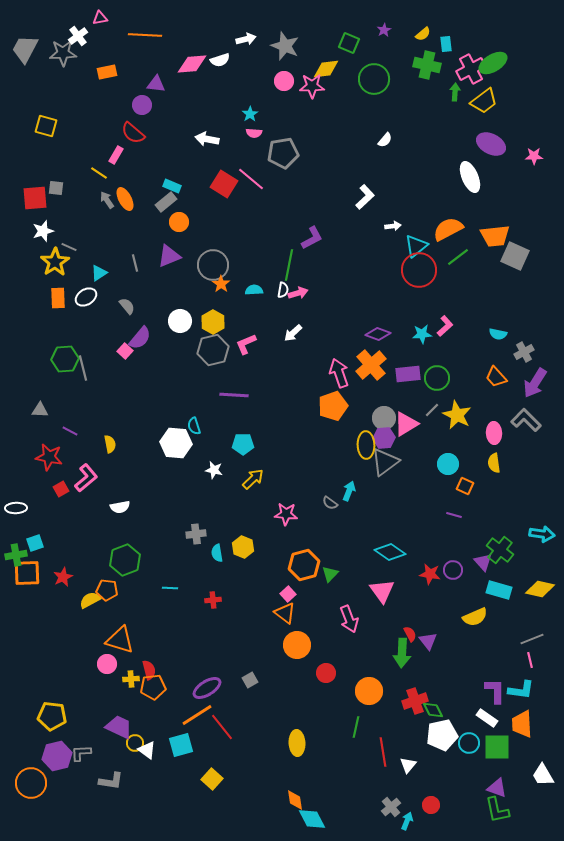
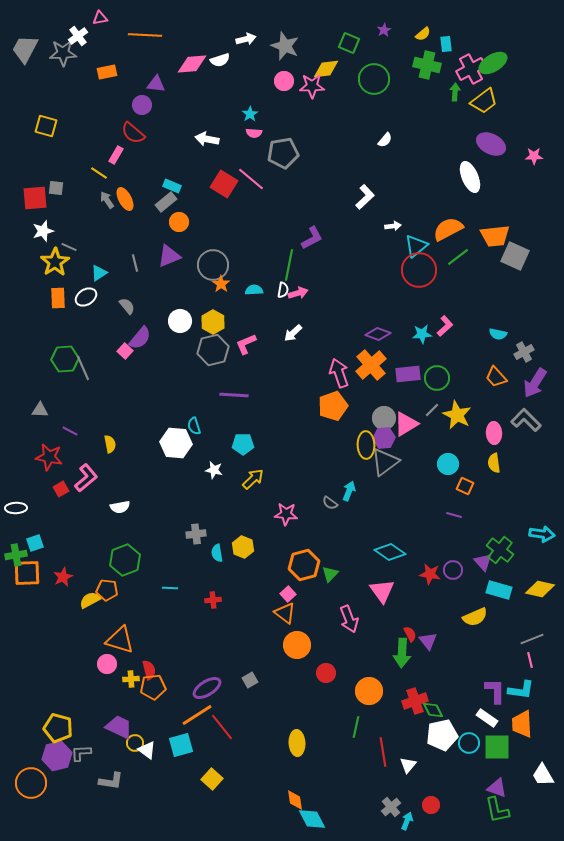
gray line at (83, 368): rotated 10 degrees counterclockwise
yellow pentagon at (52, 716): moved 6 px right, 12 px down; rotated 8 degrees clockwise
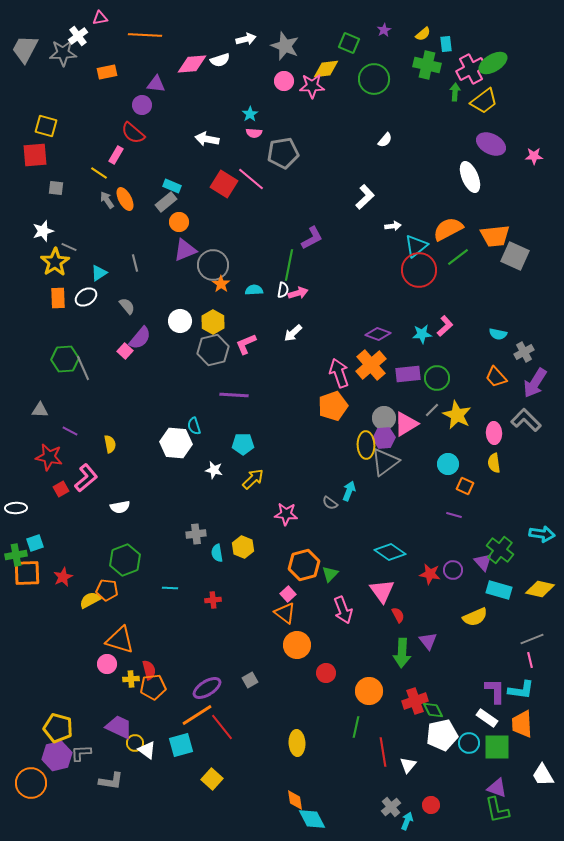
red square at (35, 198): moved 43 px up
purple triangle at (169, 256): moved 16 px right, 6 px up
pink arrow at (349, 619): moved 6 px left, 9 px up
red semicircle at (410, 634): moved 12 px left, 19 px up
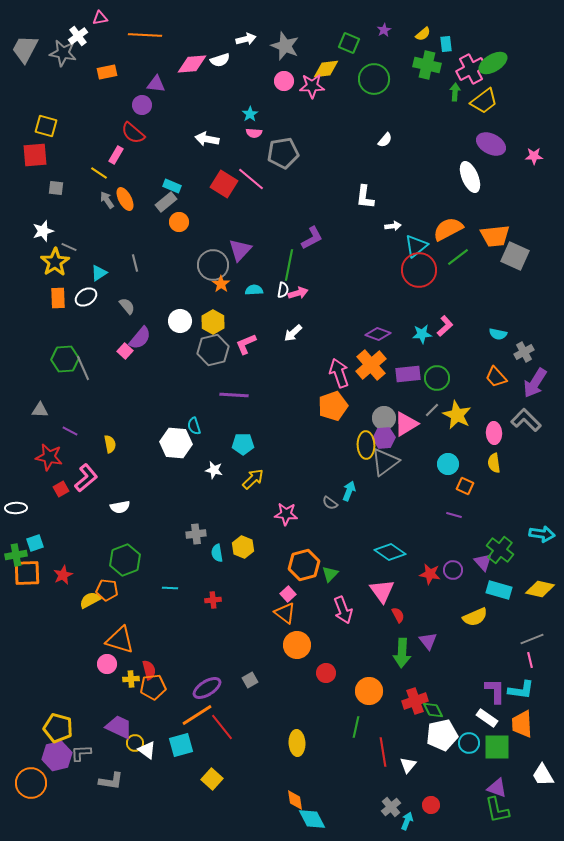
gray star at (63, 53): rotated 12 degrees clockwise
white L-shape at (365, 197): rotated 140 degrees clockwise
purple triangle at (185, 250): moved 55 px right; rotated 25 degrees counterclockwise
red star at (63, 577): moved 2 px up
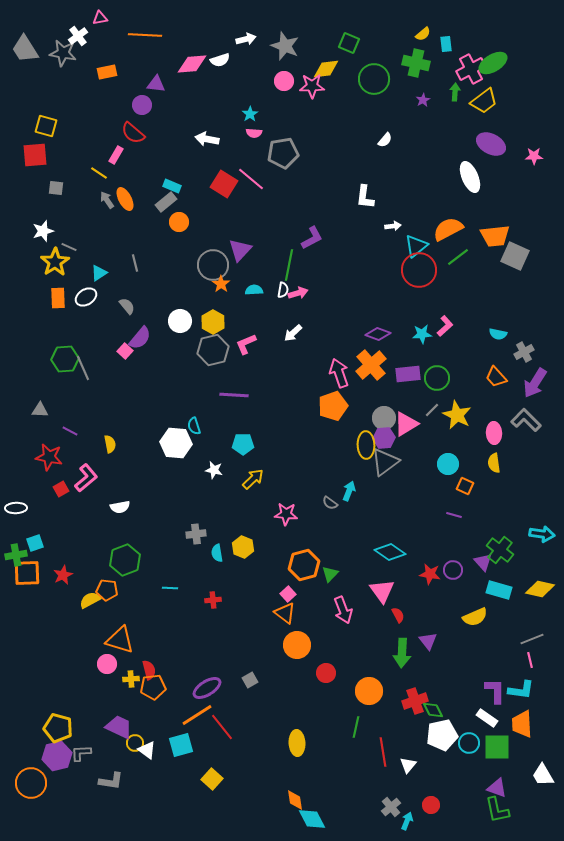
purple star at (384, 30): moved 39 px right, 70 px down
gray trapezoid at (25, 49): rotated 60 degrees counterclockwise
green cross at (427, 65): moved 11 px left, 2 px up
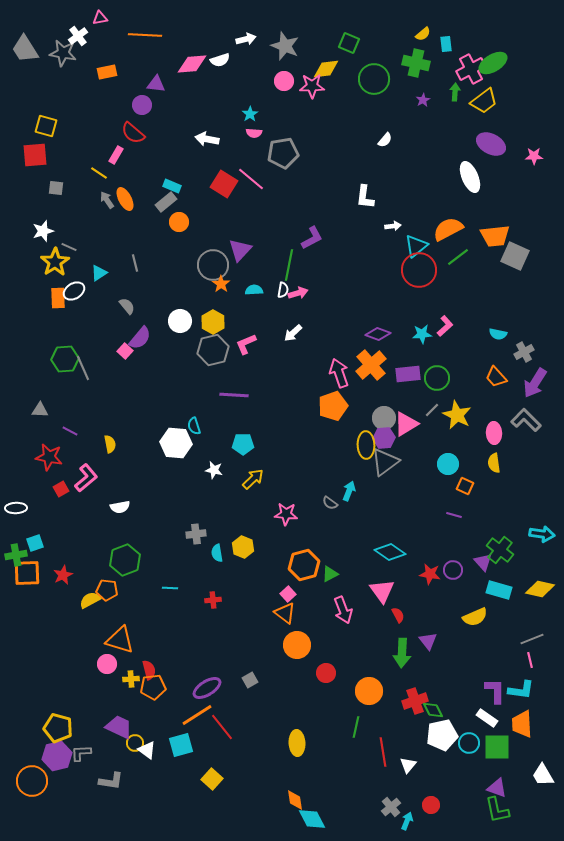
white ellipse at (86, 297): moved 12 px left, 6 px up
green triangle at (330, 574): rotated 18 degrees clockwise
orange circle at (31, 783): moved 1 px right, 2 px up
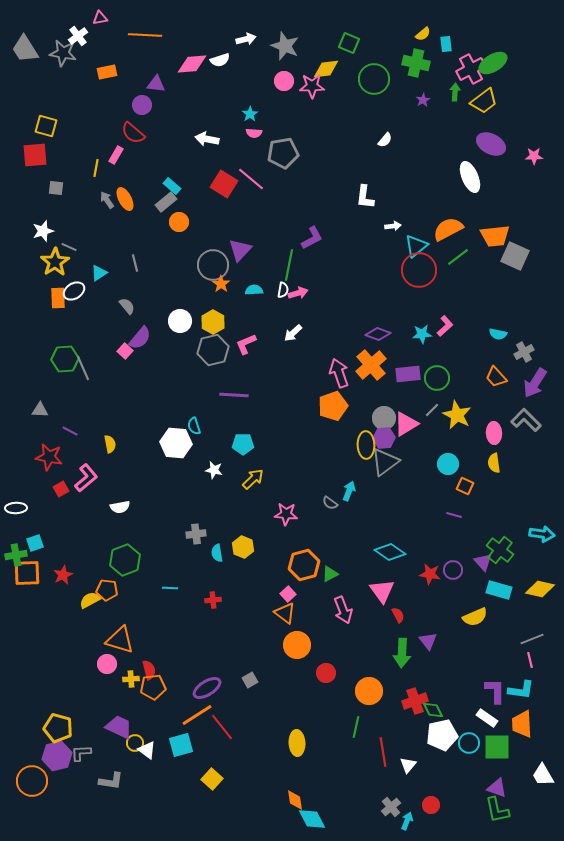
yellow line at (99, 173): moved 3 px left, 5 px up; rotated 66 degrees clockwise
cyan rectangle at (172, 186): rotated 18 degrees clockwise
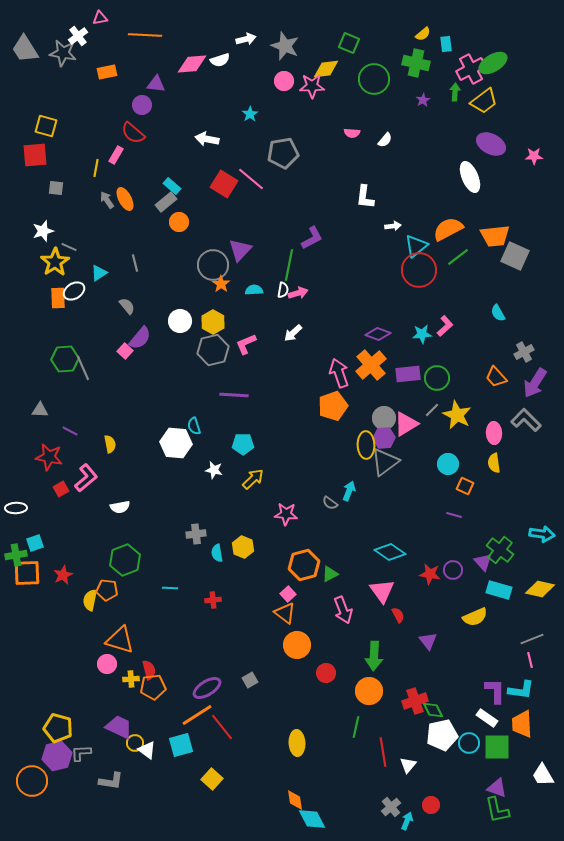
pink semicircle at (254, 133): moved 98 px right
cyan semicircle at (498, 334): moved 21 px up; rotated 48 degrees clockwise
yellow semicircle at (90, 600): rotated 50 degrees counterclockwise
green arrow at (402, 653): moved 28 px left, 3 px down
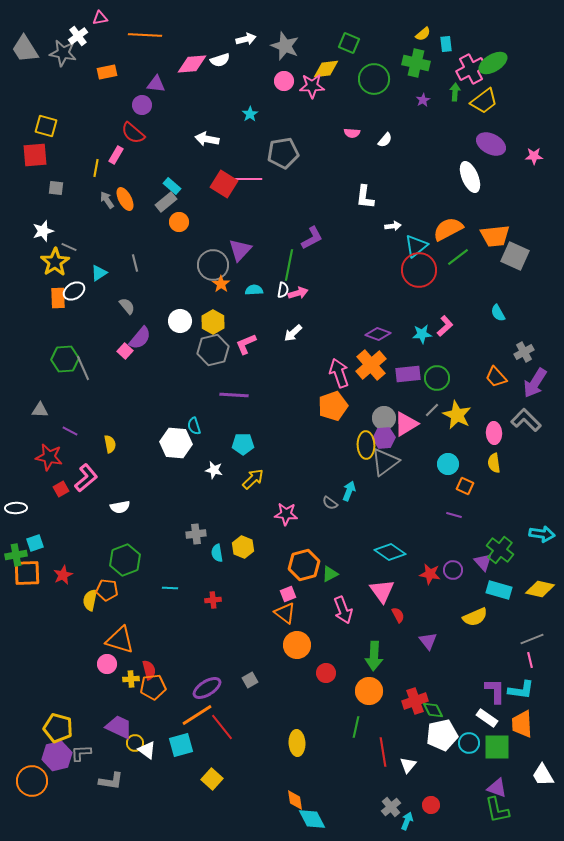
pink line at (251, 179): moved 4 px left; rotated 40 degrees counterclockwise
pink square at (288, 594): rotated 21 degrees clockwise
